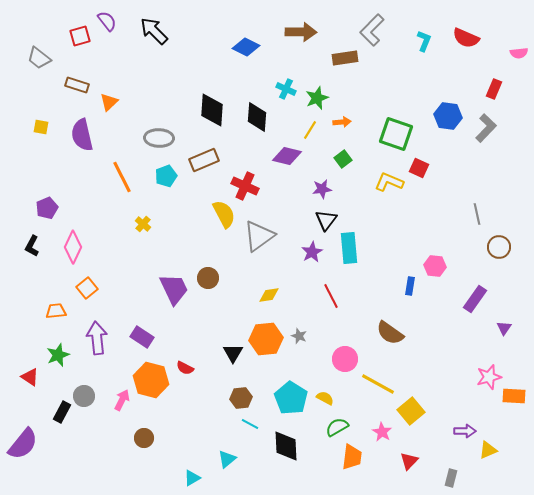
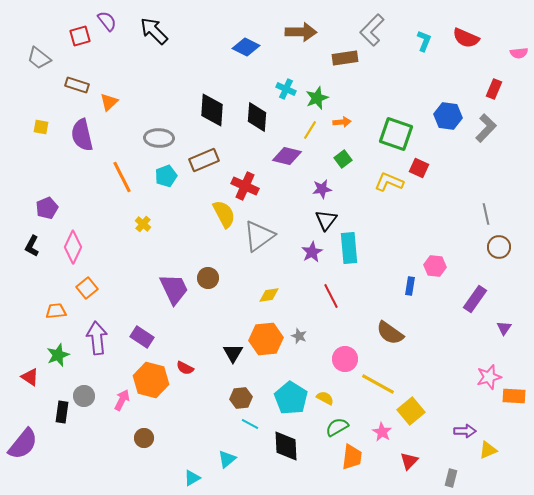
gray line at (477, 214): moved 9 px right
black rectangle at (62, 412): rotated 20 degrees counterclockwise
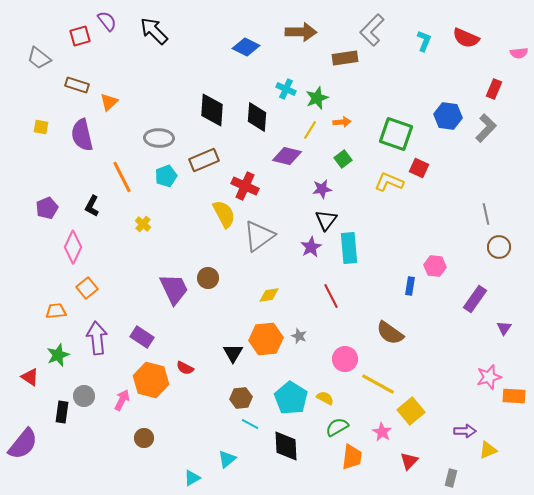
black L-shape at (32, 246): moved 60 px right, 40 px up
purple star at (312, 252): moved 1 px left, 5 px up
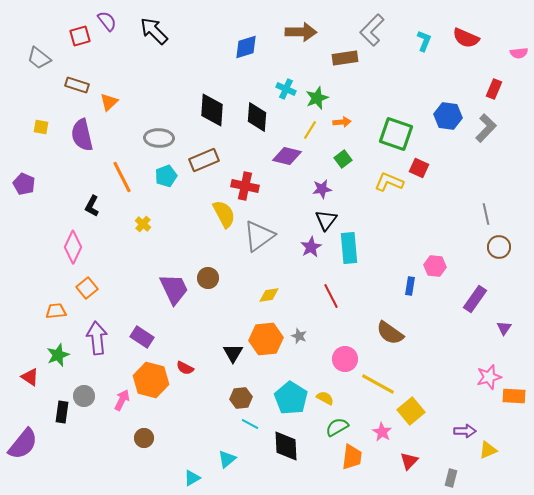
blue diamond at (246, 47): rotated 44 degrees counterclockwise
red cross at (245, 186): rotated 12 degrees counterclockwise
purple pentagon at (47, 208): moved 23 px left, 24 px up; rotated 25 degrees counterclockwise
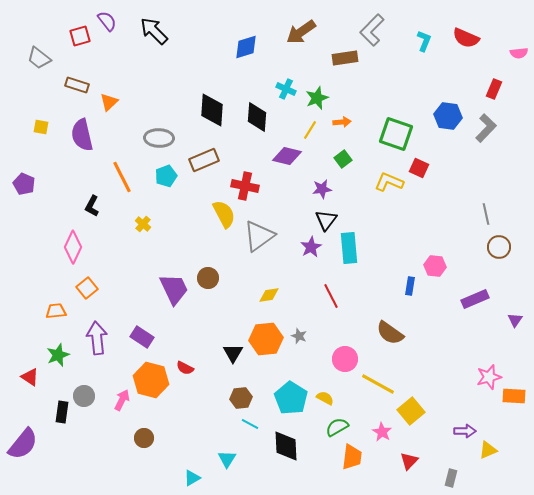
brown arrow at (301, 32): rotated 144 degrees clockwise
purple rectangle at (475, 299): rotated 32 degrees clockwise
purple triangle at (504, 328): moved 11 px right, 8 px up
cyan triangle at (227, 459): rotated 18 degrees counterclockwise
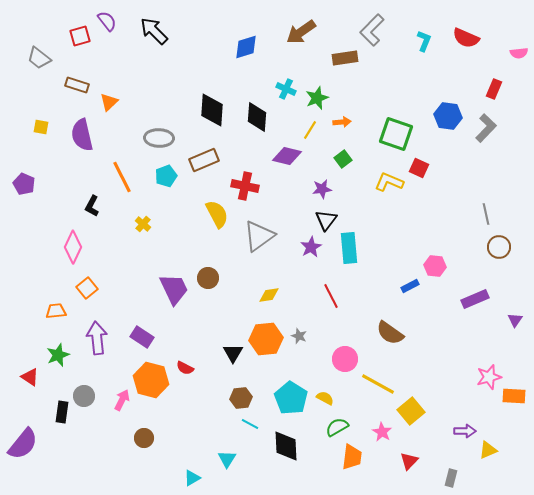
yellow semicircle at (224, 214): moved 7 px left
blue rectangle at (410, 286): rotated 54 degrees clockwise
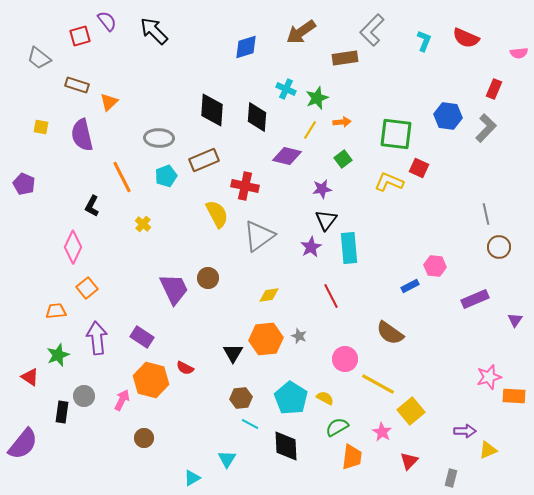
green square at (396, 134): rotated 12 degrees counterclockwise
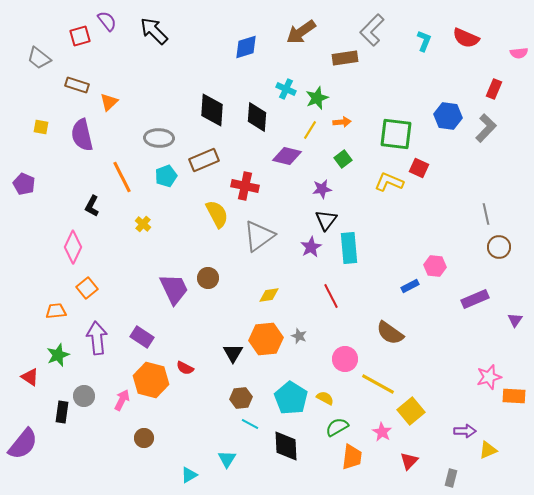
cyan triangle at (192, 478): moved 3 px left, 3 px up
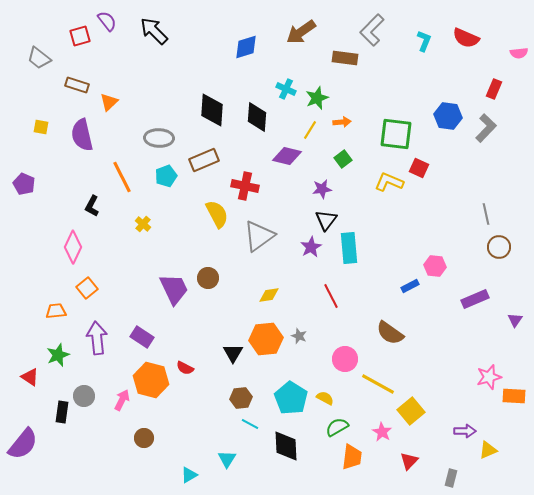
brown rectangle at (345, 58): rotated 15 degrees clockwise
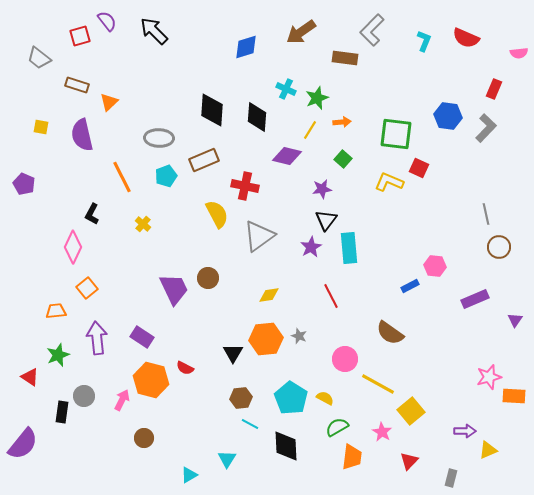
green square at (343, 159): rotated 12 degrees counterclockwise
black L-shape at (92, 206): moved 8 px down
